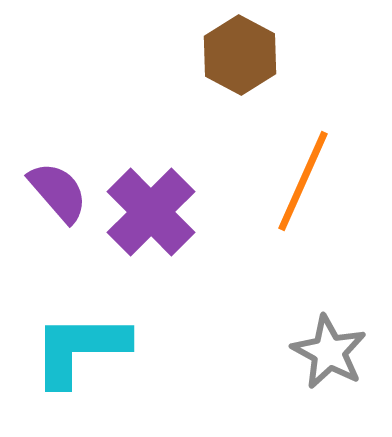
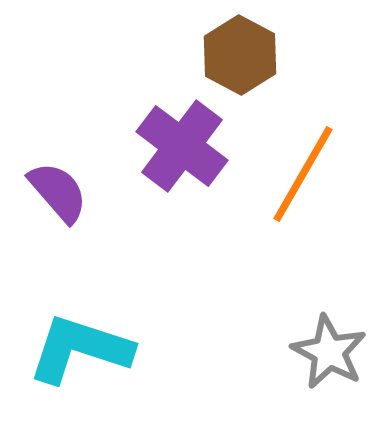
orange line: moved 7 px up; rotated 6 degrees clockwise
purple cross: moved 31 px right, 66 px up; rotated 8 degrees counterclockwise
cyan L-shape: rotated 18 degrees clockwise
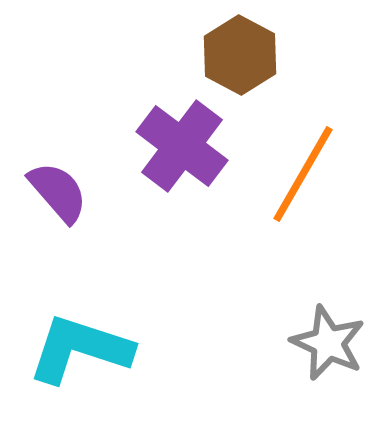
gray star: moved 1 px left, 9 px up; rotated 4 degrees counterclockwise
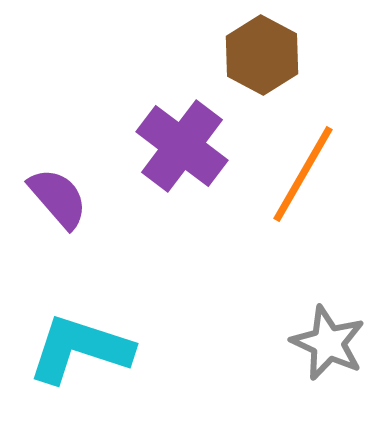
brown hexagon: moved 22 px right
purple semicircle: moved 6 px down
